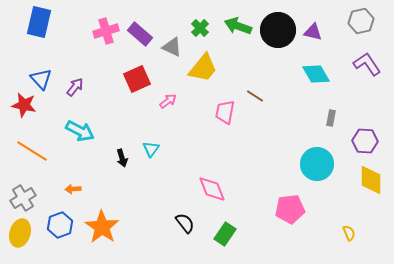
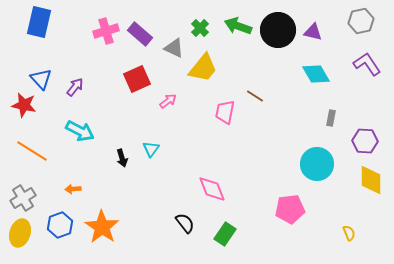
gray triangle: moved 2 px right, 1 px down
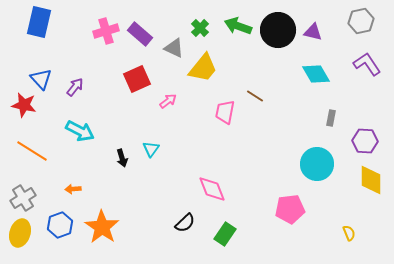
black semicircle: rotated 85 degrees clockwise
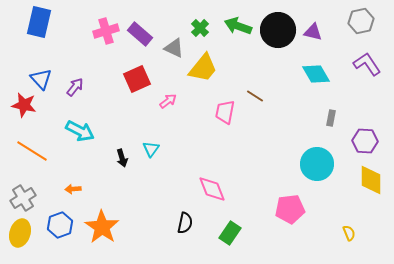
black semicircle: rotated 35 degrees counterclockwise
green rectangle: moved 5 px right, 1 px up
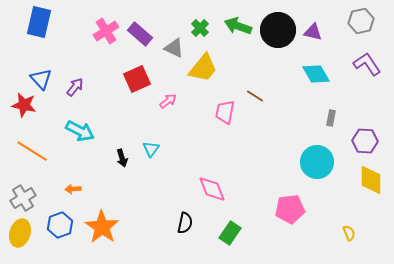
pink cross: rotated 15 degrees counterclockwise
cyan circle: moved 2 px up
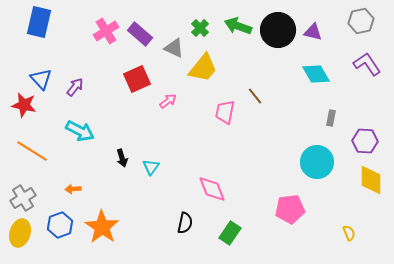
brown line: rotated 18 degrees clockwise
cyan triangle: moved 18 px down
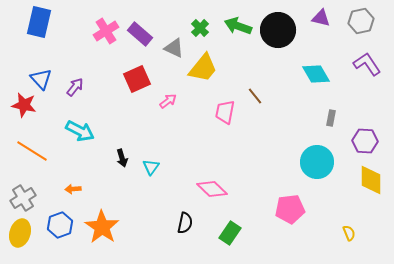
purple triangle: moved 8 px right, 14 px up
pink diamond: rotated 24 degrees counterclockwise
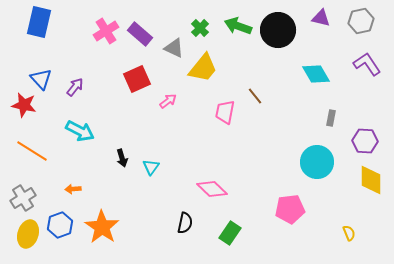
yellow ellipse: moved 8 px right, 1 px down
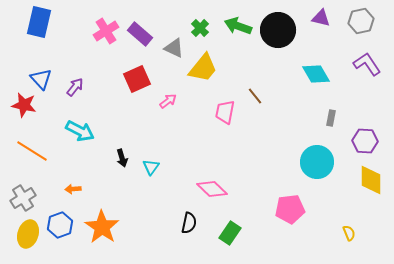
black semicircle: moved 4 px right
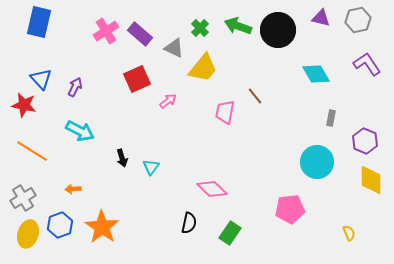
gray hexagon: moved 3 px left, 1 px up
purple arrow: rotated 12 degrees counterclockwise
purple hexagon: rotated 20 degrees clockwise
